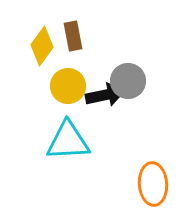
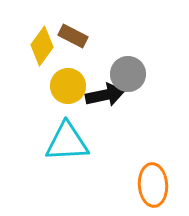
brown rectangle: rotated 52 degrees counterclockwise
gray circle: moved 7 px up
cyan triangle: moved 1 px left, 1 px down
orange ellipse: moved 1 px down
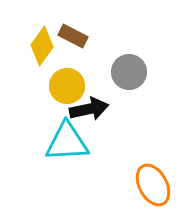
gray circle: moved 1 px right, 2 px up
yellow circle: moved 1 px left
black arrow: moved 16 px left, 14 px down
orange ellipse: rotated 24 degrees counterclockwise
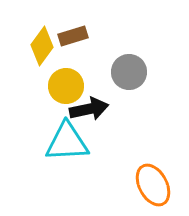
brown rectangle: rotated 44 degrees counterclockwise
yellow circle: moved 1 px left
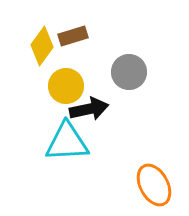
orange ellipse: moved 1 px right
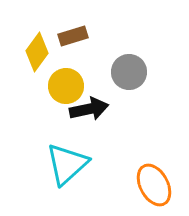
yellow diamond: moved 5 px left, 6 px down
cyan triangle: moved 22 px down; rotated 39 degrees counterclockwise
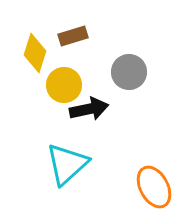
yellow diamond: moved 2 px left, 1 px down; rotated 18 degrees counterclockwise
yellow circle: moved 2 px left, 1 px up
orange ellipse: moved 2 px down
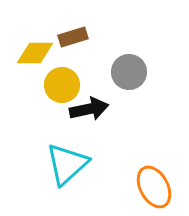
brown rectangle: moved 1 px down
yellow diamond: rotated 72 degrees clockwise
yellow circle: moved 2 px left
